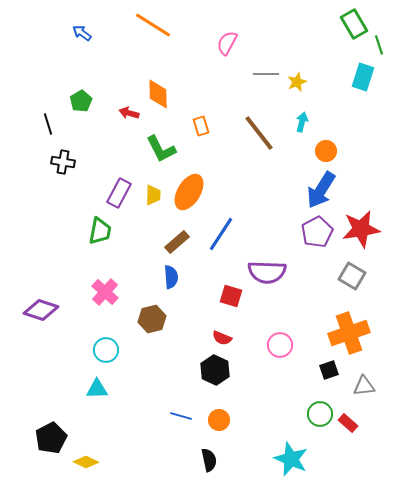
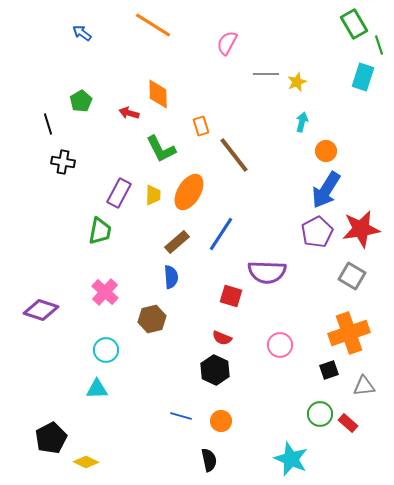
brown line at (259, 133): moved 25 px left, 22 px down
blue arrow at (321, 190): moved 5 px right
orange circle at (219, 420): moved 2 px right, 1 px down
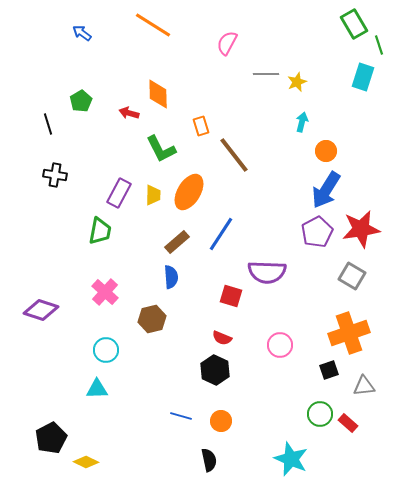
black cross at (63, 162): moved 8 px left, 13 px down
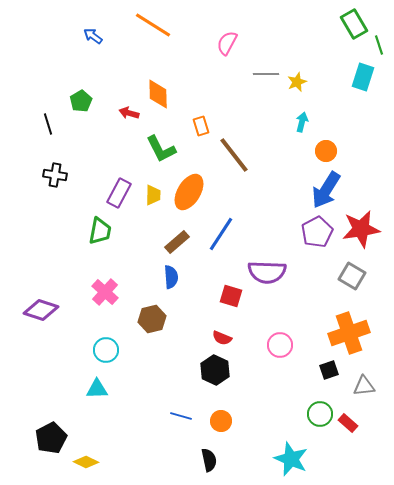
blue arrow at (82, 33): moved 11 px right, 3 px down
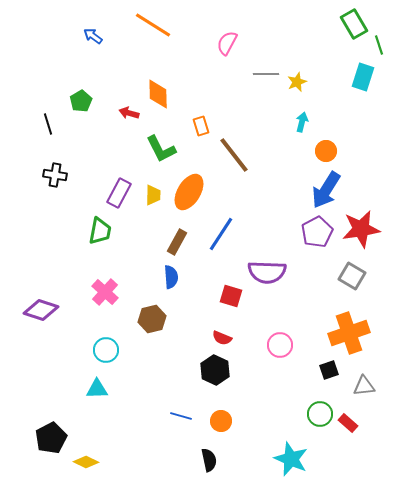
brown rectangle at (177, 242): rotated 20 degrees counterclockwise
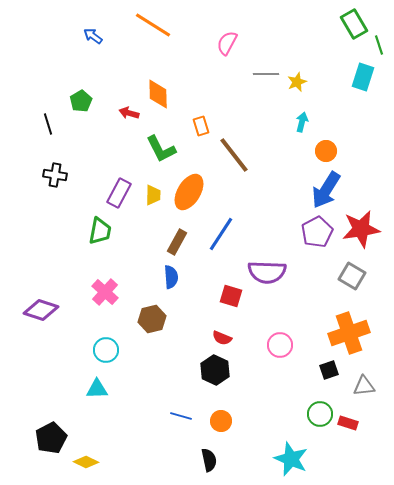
red rectangle at (348, 423): rotated 24 degrees counterclockwise
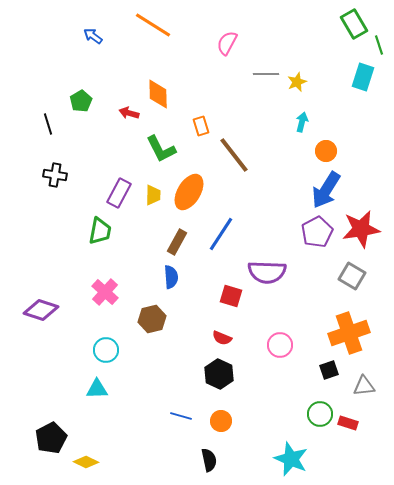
black hexagon at (215, 370): moved 4 px right, 4 px down
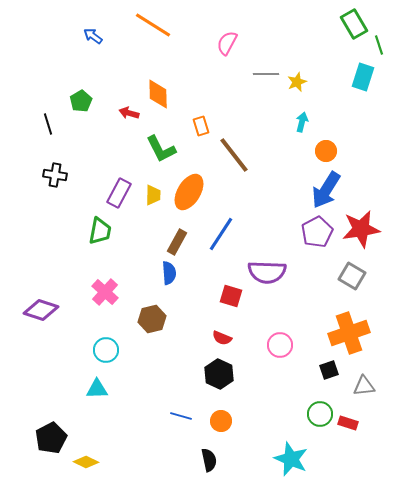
blue semicircle at (171, 277): moved 2 px left, 4 px up
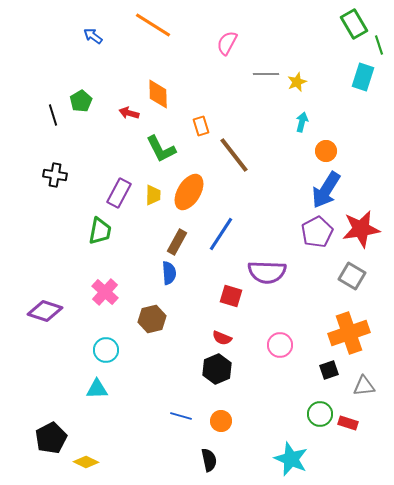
black line at (48, 124): moved 5 px right, 9 px up
purple diamond at (41, 310): moved 4 px right, 1 px down
black hexagon at (219, 374): moved 2 px left, 5 px up; rotated 12 degrees clockwise
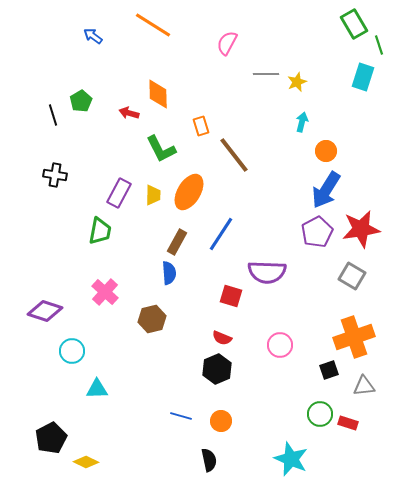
orange cross at (349, 333): moved 5 px right, 4 px down
cyan circle at (106, 350): moved 34 px left, 1 px down
